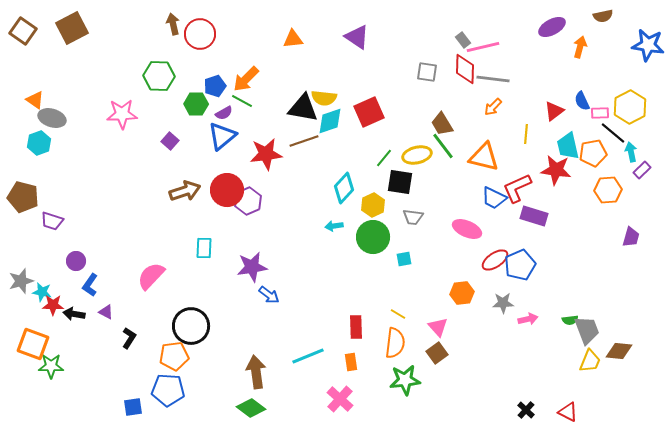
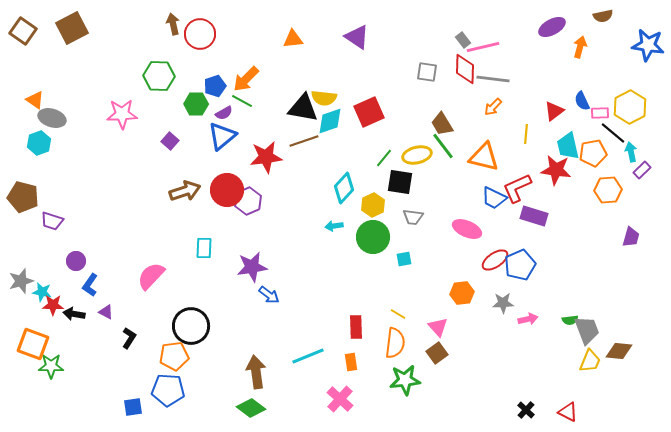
red star at (266, 154): moved 3 px down
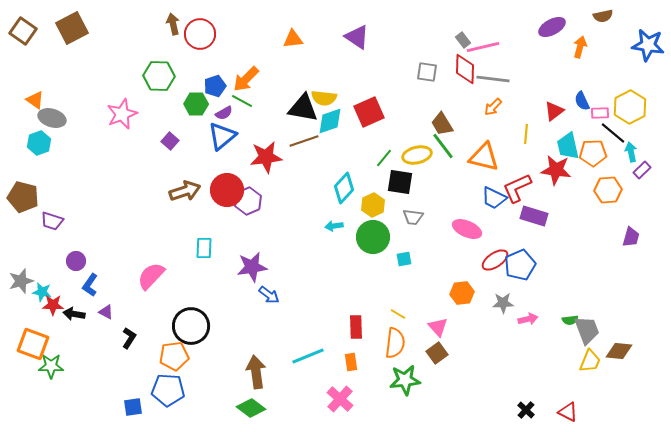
pink star at (122, 114): rotated 20 degrees counterclockwise
orange pentagon at (593, 153): rotated 8 degrees clockwise
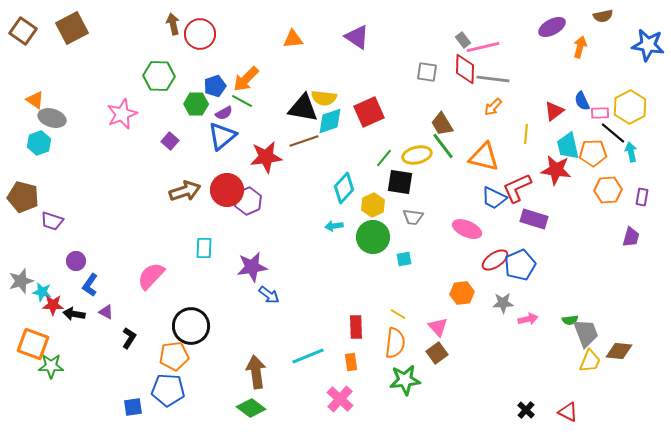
purple rectangle at (642, 170): moved 27 px down; rotated 36 degrees counterclockwise
purple rectangle at (534, 216): moved 3 px down
gray trapezoid at (587, 330): moved 1 px left, 3 px down
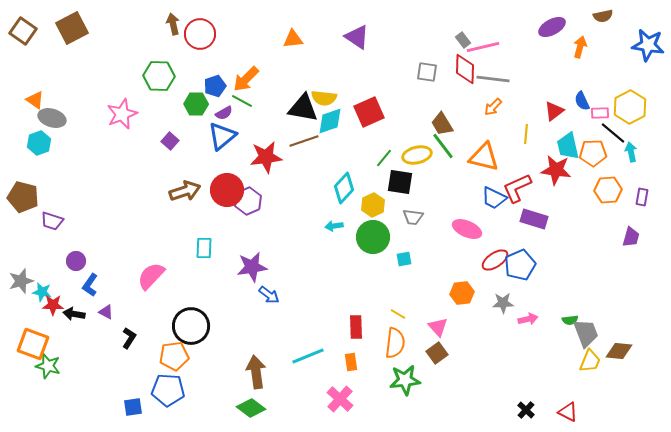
green star at (51, 366): moved 3 px left; rotated 15 degrees clockwise
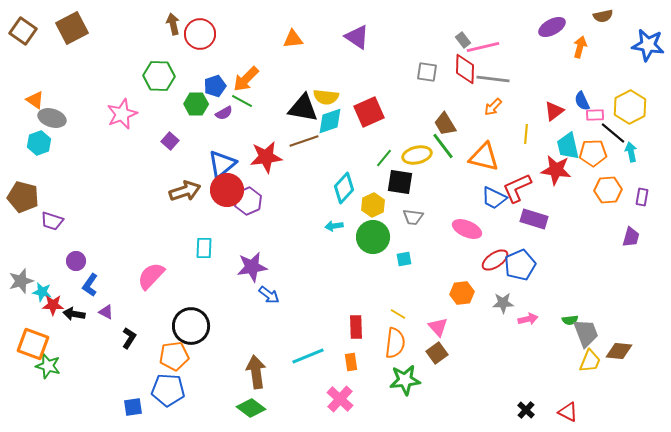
yellow semicircle at (324, 98): moved 2 px right, 1 px up
pink rectangle at (600, 113): moved 5 px left, 2 px down
brown trapezoid at (442, 124): moved 3 px right
blue triangle at (222, 136): moved 28 px down
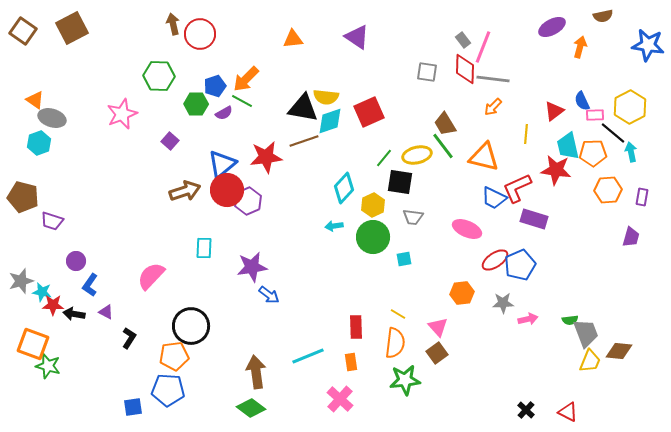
pink line at (483, 47): rotated 56 degrees counterclockwise
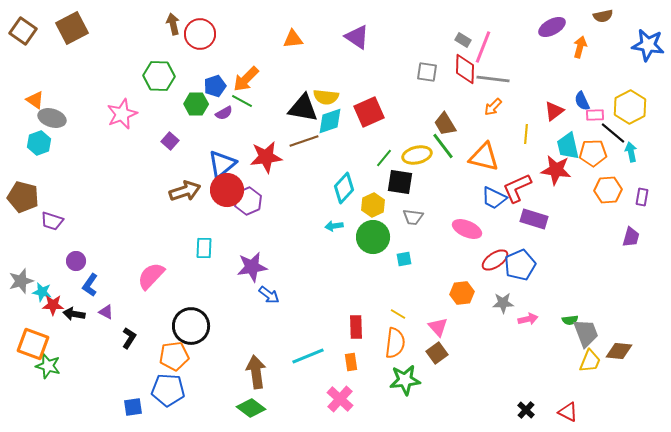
gray rectangle at (463, 40): rotated 21 degrees counterclockwise
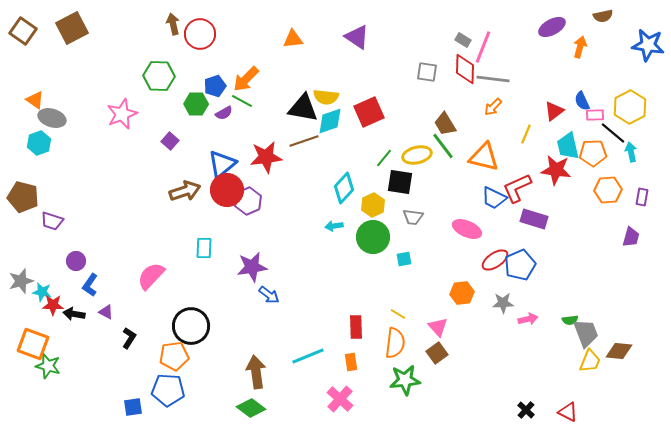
yellow line at (526, 134): rotated 18 degrees clockwise
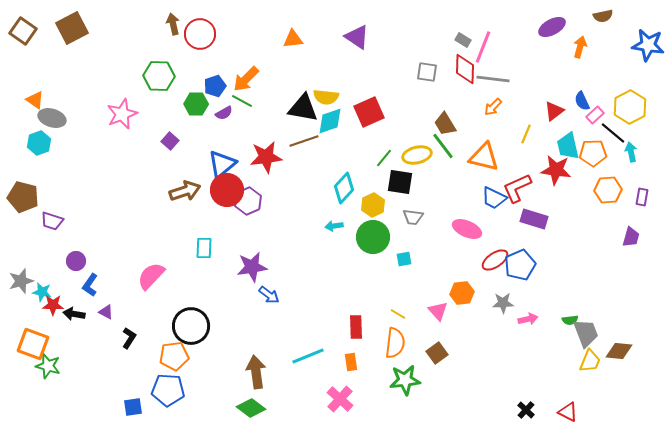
pink rectangle at (595, 115): rotated 42 degrees counterclockwise
pink triangle at (438, 327): moved 16 px up
